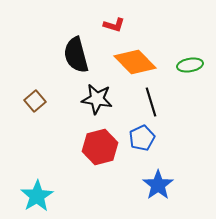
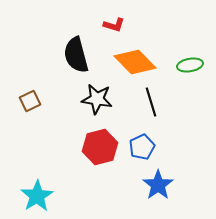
brown square: moved 5 px left; rotated 15 degrees clockwise
blue pentagon: moved 9 px down
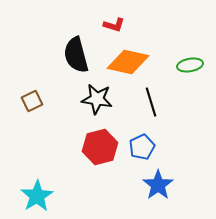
orange diamond: moved 7 px left; rotated 33 degrees counterclockwise
brown square: moved 2 px right
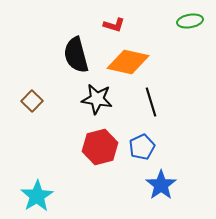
green ellipse: moved 44 px up
brown square: rotated 20 degrees counterclockwise
blue star: moved 3 px right
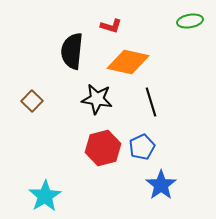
red L-shape: moved 3 px left, 1 px down
black semicircle: moved 4 px left, 4 px up; rotated 21 degrees clockwise
red hexagon: moved 3 px right, 1 px down
cyan star: moved 8 px right
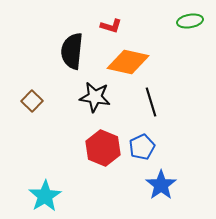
black star: moved 2 px left, 2 px up
red hexagon: rotated 24 degrees counterclockwise
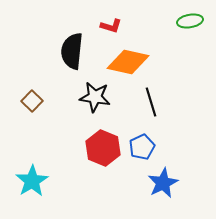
blue star: moved 2 px right, 2 px up; rotated 8 degrees clockwise
cyan star: moved 13 px left, 15 px up
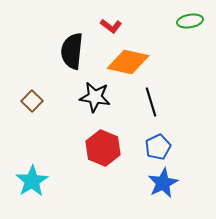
red L-shape: rotated 20 degrees clockwise
blue pentagon: moved 16 px right
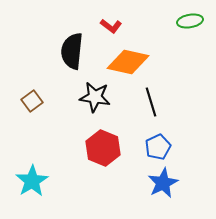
brown square: rotated 10 degrees clockwise
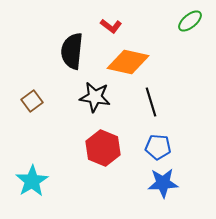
green ellipse: rotated 30 degrees counterclockwise
blue pentagon: rotated 30 degrees clockwise
blue star: rotated 24 degrees clockwise
